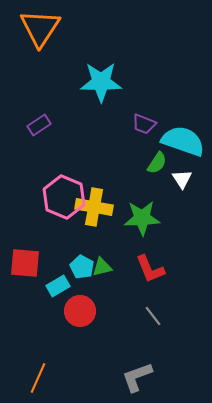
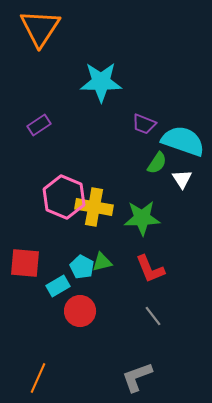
green triangle: moved 5 px up
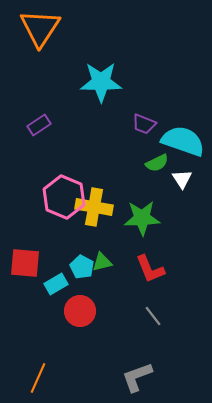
green semicircle: rotated 30 degrees clockwise
cyan rectangle: moved 2 px left, 2 px up
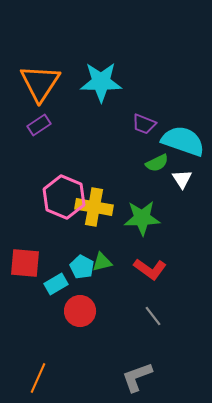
orange triangle: moved 55 px down
red L-shape: rotated 32 degrees counterclockwise
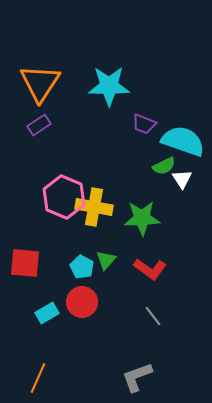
cyan star: moved 8 px right, 4 px down
green semicircle: moved 7 px right, 3 px down
green triangle: moved 4 px right, 2 px up; rotated 35 degrees counterclockwise
cyan rectangle: moved 9 px left, 29 px down
red circle: moved 2 px right, 9 px up
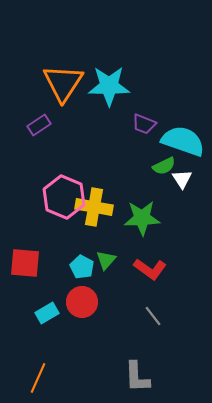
orange triangle: moved 23 px right
gray L-shape: rotated 72 degrees counterclockwise
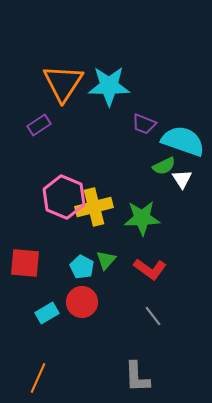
yellow cross: rotated 24 degrees counterclockwise
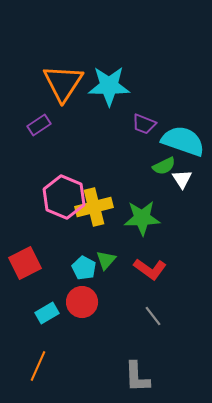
red square: rotated 32 degrees counterclockwise
cyan pentagon: moved 2 px right, 1 px down
orange line: moved 12 px up
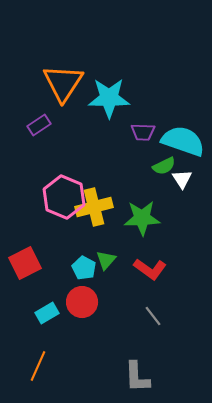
cyan star: moved 12 px down
purple trapezoid: moved 1 px left, 8 px down; rotated 20 degrees counterclockwise
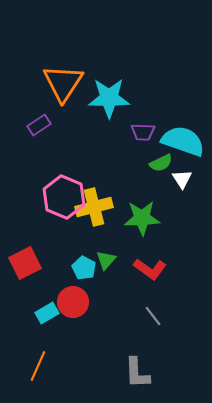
green semicircle: moved 3 px left, 3 px up
red circle: moved 9 px left
gray L-shape: moved 4 px up
